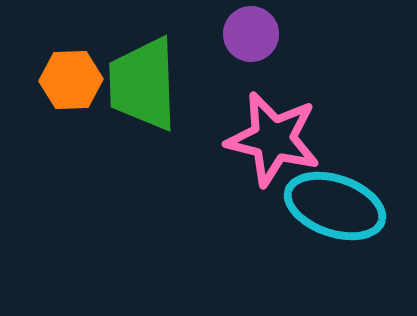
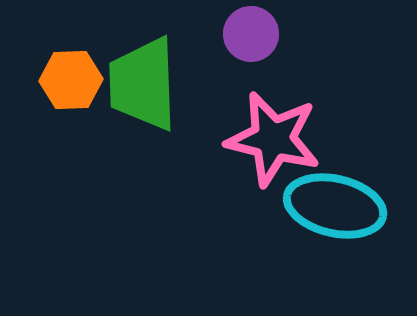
cyan ellipse: rotated 6 degrees counterclockwise
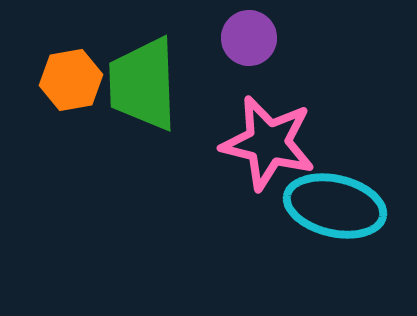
purple circle: moved 2 px left, 4 px down
orange hexagon: rotated 8 degrees counterclockwise
pink star: moved 5 px left, 4 px down
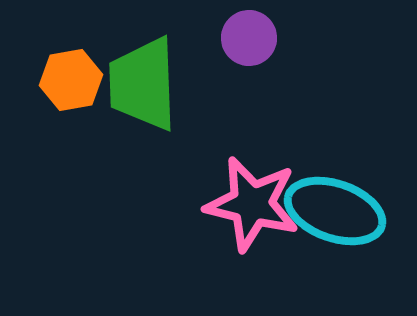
pink star: moved 16 px left, 61 px down
cyan ellipse: moved 5 px down; rotated 6 degrees clockwise
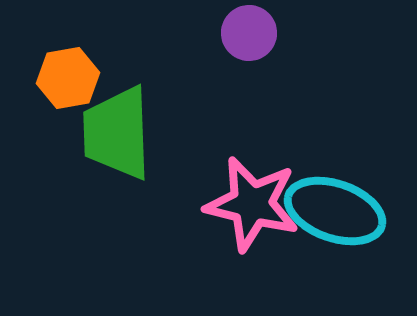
purple circle: moved 5 px up
orange hexagon: moved 3 px left, 2 px up
green trapezoid: moved 26 px left, 49 px down
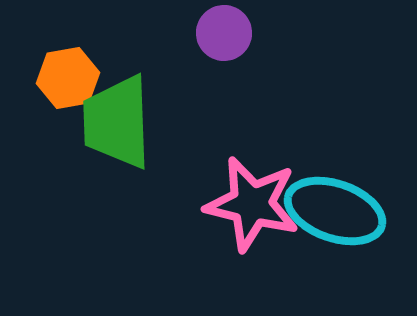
purple circle: moved 25 px left
green trapezoid: moved 11 px up
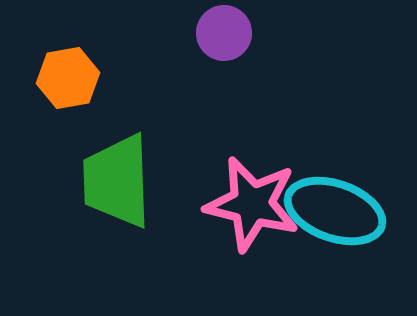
green trapezoid: moved 59 px down
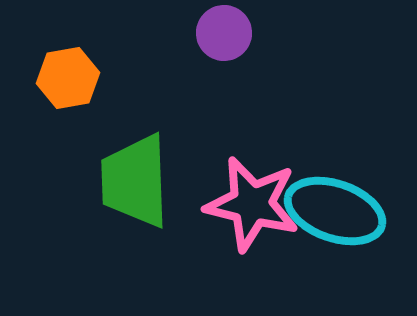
green trapezoid: moved 18 px right
